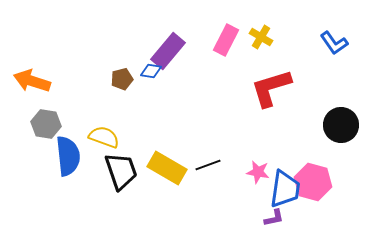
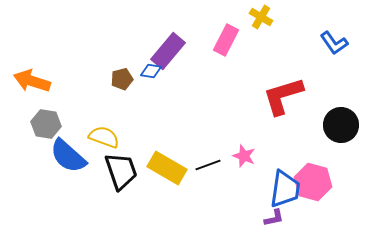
yellow cross: moved 20 px up
red L-shape: moved 12 px right, 8 px down
blue semicircle: rotated 138 degrees clockwise
pink star: moved 14 px left, 16 px up; rotated 10 degrees clockwise
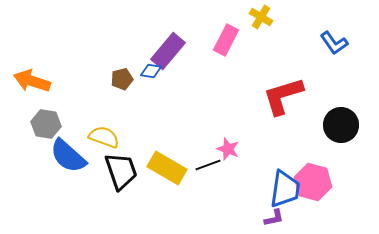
pink star: moved 16 px left, 7 px up
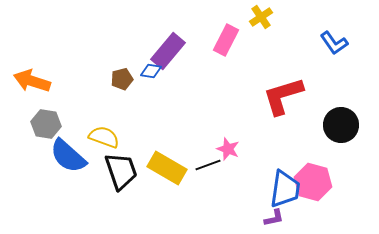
yellow cross: rotated 25 degrees clockwise
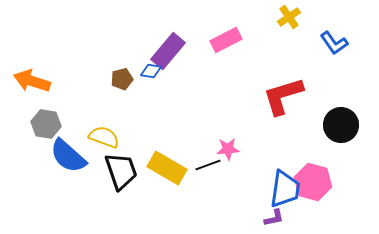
yellow cross: moved 28 px right
pink rectangle: rotated 36 degrees clockwise
pink star: rotated 25 degrees counterclockwise
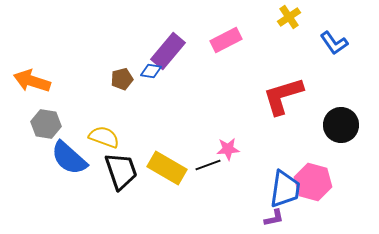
blue semicircle: moved 1 px right, 2 px down
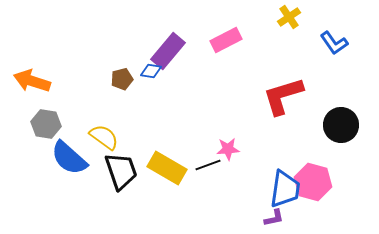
yellow semicircle: rotated 16 degrees clockwise
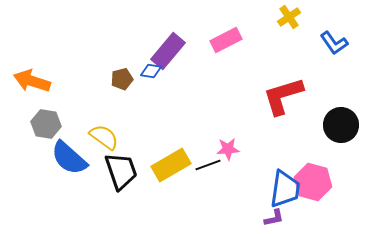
yellow rectangle: moved 4 px right, 3 px up; rotated 60 degrees counterclockwise
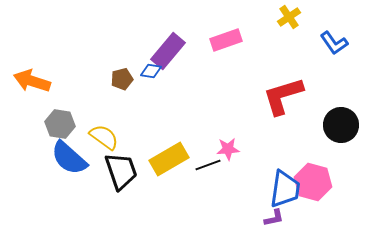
pink rectangle: rotated 8 degrees clockwise
gray hexagon: moved 14 px right
yellow rectangle: moved 2 px left, 6 px up
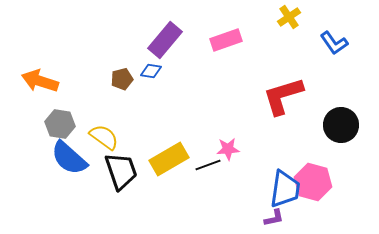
purple rectangle: moved 3 px left, 11 px up
orange arrow: moved 8 px right
